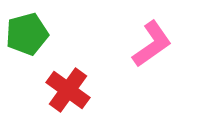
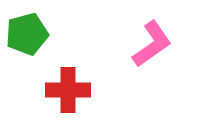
red cross: rotated 36 degrees counterclockwise
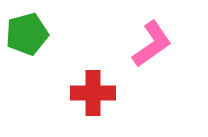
red cross: moved 25 px right, 3 px down
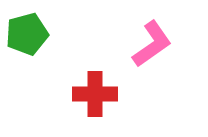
red cross: moved 2 px right, 1 px down
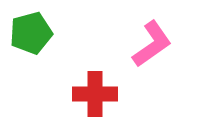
green pentagon: moved 4 px right, 1 px up
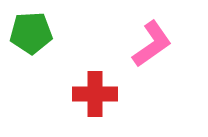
green pentagon: rotated 12 degrees clockwise
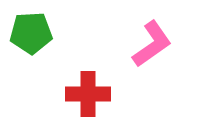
red cross: moved 7 px left
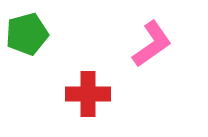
green pentagon: moved 4 px left, 1 px down; rotated 12 degrees counterclockwise
